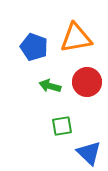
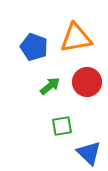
green arrow: rotated 125 degrees clockwise
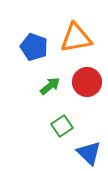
green square: rotated 25 degrees counterclockwise
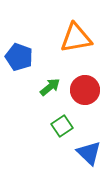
blue pentagon: moved 15 px left, 10 px down
red circle: moved 2 px left, 8 px down
green arrow: moved 1 px down
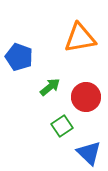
orange triangle: moved 4 px right
red circle: moved 1 px right, 7 px down
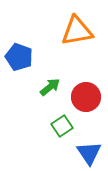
orange triangle: moved 3 px left, 7 px up
blue triangle: rotated 12 degrees clockwise
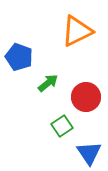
orange triangle: rotated 16 degrees counterclockwise
green arrow: moved 2 px left, 4 px up
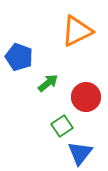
blue triangle: moved 9 px left; rotated 12 degrees clockwise
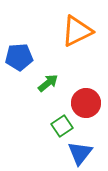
blue pentagon: rotated 24 degrees counterclockwise
red circle: moved 6 px down
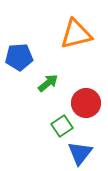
orange triangle: moved 1 px left, 3 px down; rotated 12 degrees clockwise
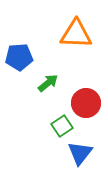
orange triangle: rotated 16 degrees clockwise
